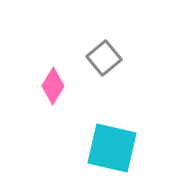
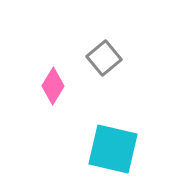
cyan square: moved 1 px right, 1 px down
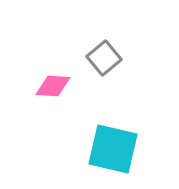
pink diamond: rotated 63 degrees clockwise
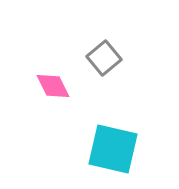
pink diamond: rotated 60 degrees clockwise
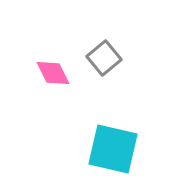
pink diamond: moved 13 px up
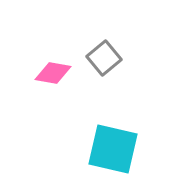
pink diamond: rotated 54 degrees counterclockwise
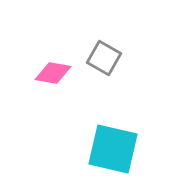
gray square: rotated 20 degrees counterclockwise
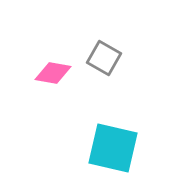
cyan square: moved 1 px up
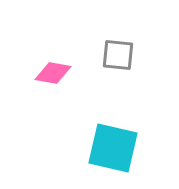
gray square: moved 14 px right, 3 px up; rotated 24 degrees counterclockwise
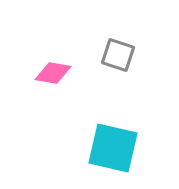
gray square: rotated 12 degrees clockwise
